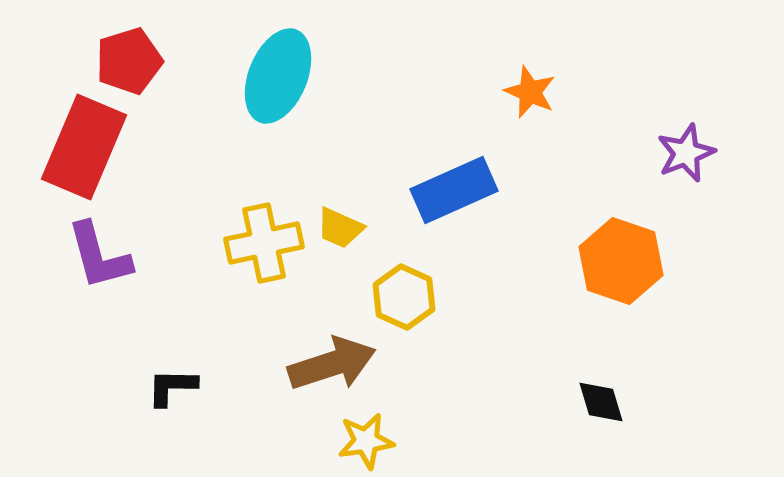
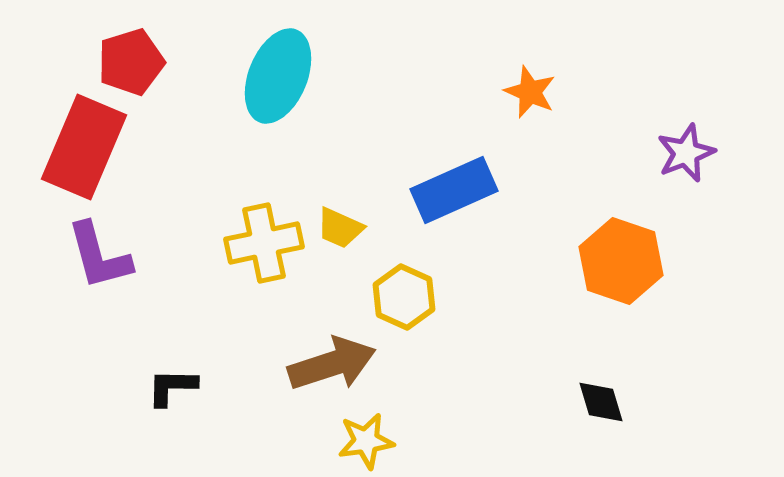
red pentagon: moved 2 px right, 1 px down
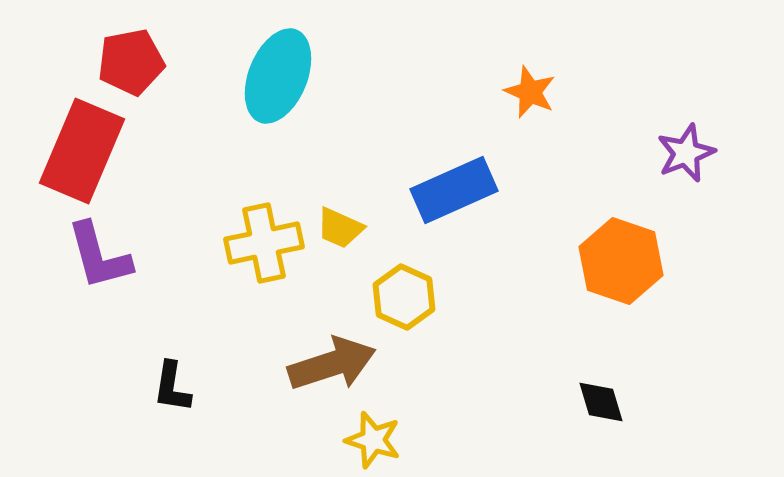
red pentagon: rotated 6 degrees clockwise
red rectangle: moved 2 px left, 4 px down
black L-shape: rotated 82 degrees counterclockwise
yellow star: moved 7 px right, 1 px up; rotated 26 degrees clockwise
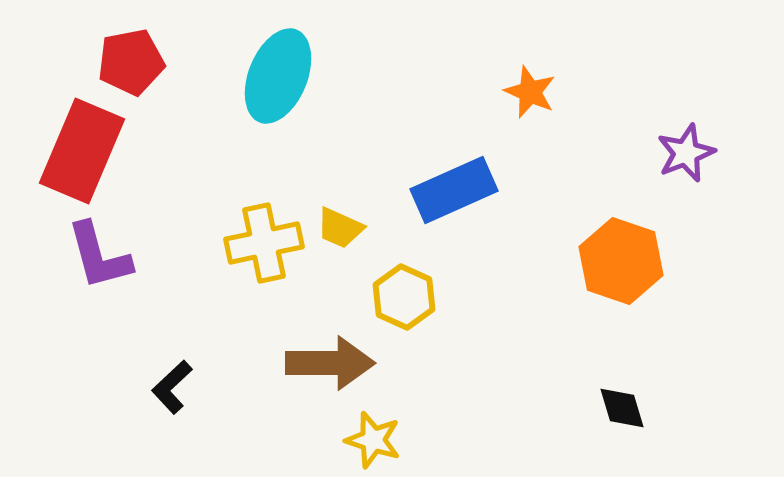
brown arrow: moved 2 px left, 1 px up; rotated 18 degrees clockwise
black L-shape: rotated 38 degrees clockwise
black diamond: moved 21 px right, 6 px down
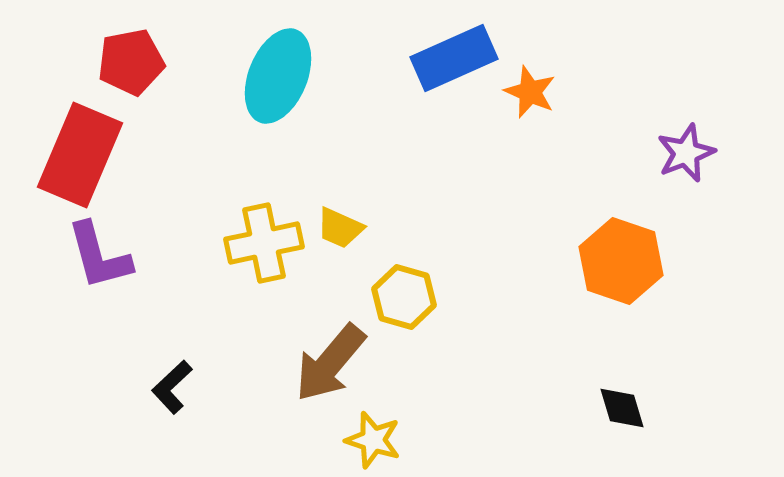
red rectangle: moved 2 px left, 4 px down
blue rectangle: moved 132 px up
yellow hexagon: rotated 8 degrees counterclockwise
brown arrow: rotated 130 degrees clockwise
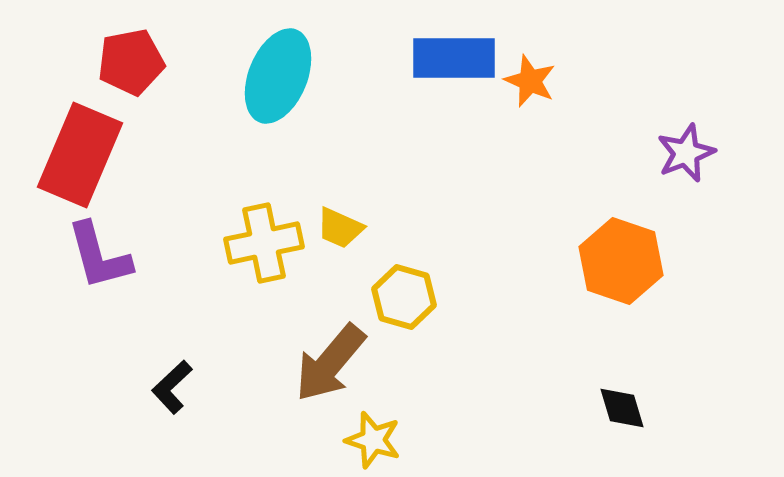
blue rectangle: rotated 24 degrees clockwise
orange star: moved 11 px up
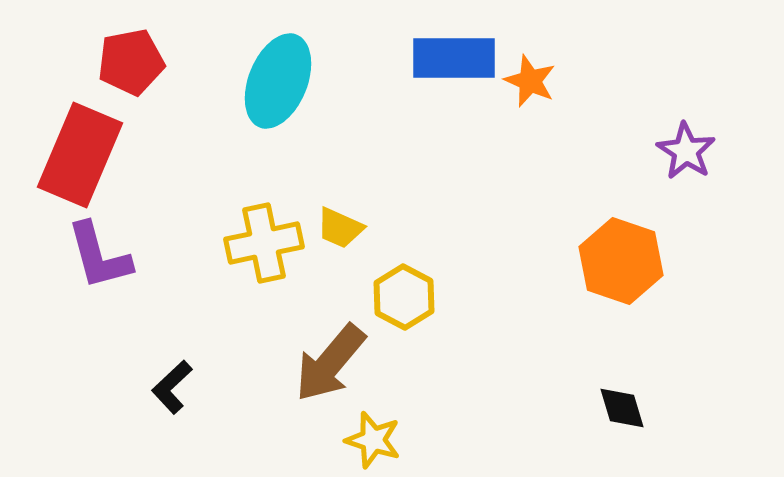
cyan ellipse: moved 5 px down
purple star: moved 2 px up; rotated 18 degrees counterclockwise
yellow hexagon: rotated 12 degrees clockwise
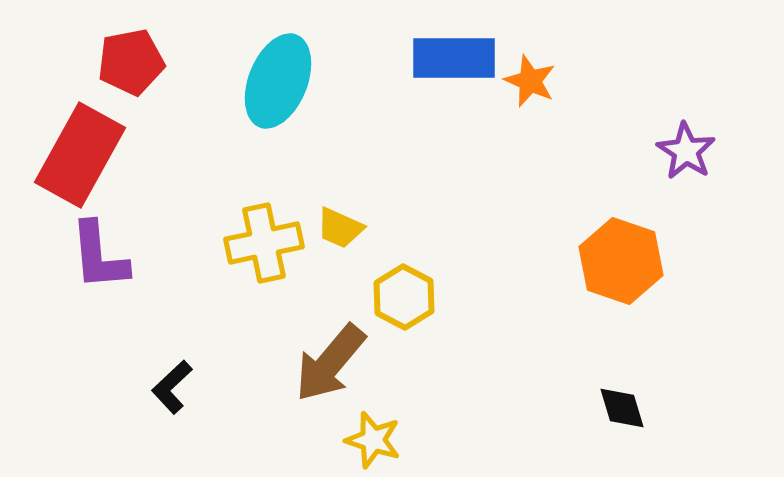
red rectangle: rotated 6 degrees clockwise
purple L-shape: rotated 10 degrees clockwise
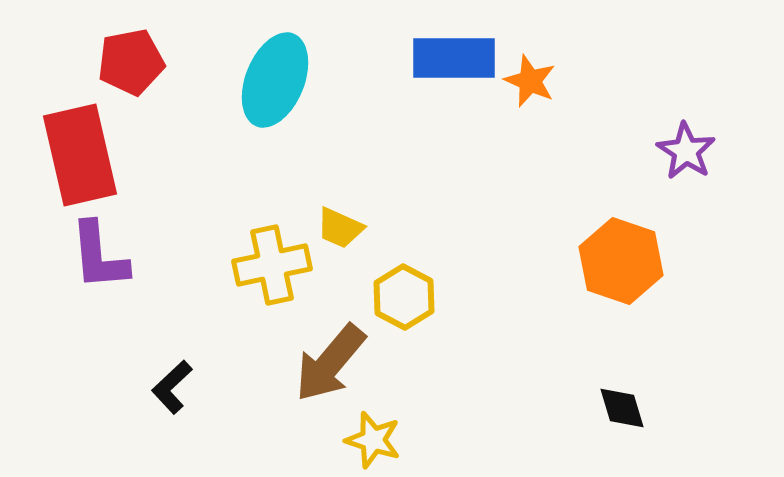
cyan ellipse: moved 3 px left, 1 px up
red rectangle: rotated 42 degrees counterclockwise
yellow cross: moved 8 px right, 22 px down
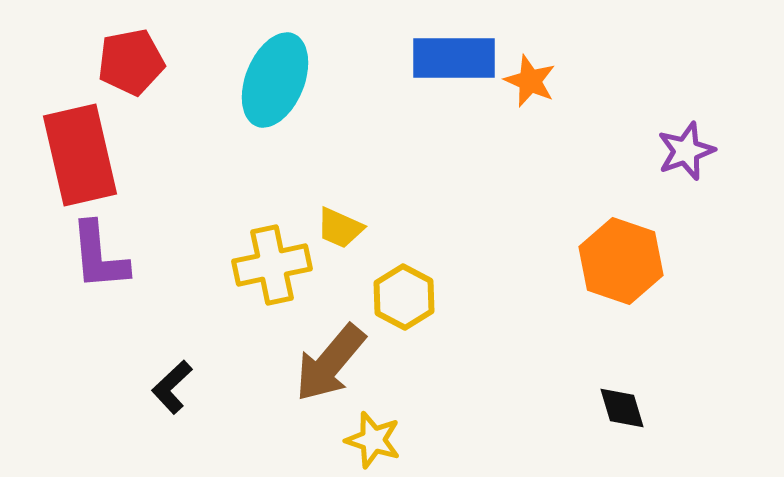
purple star: rotated 20 degrees clockwise
